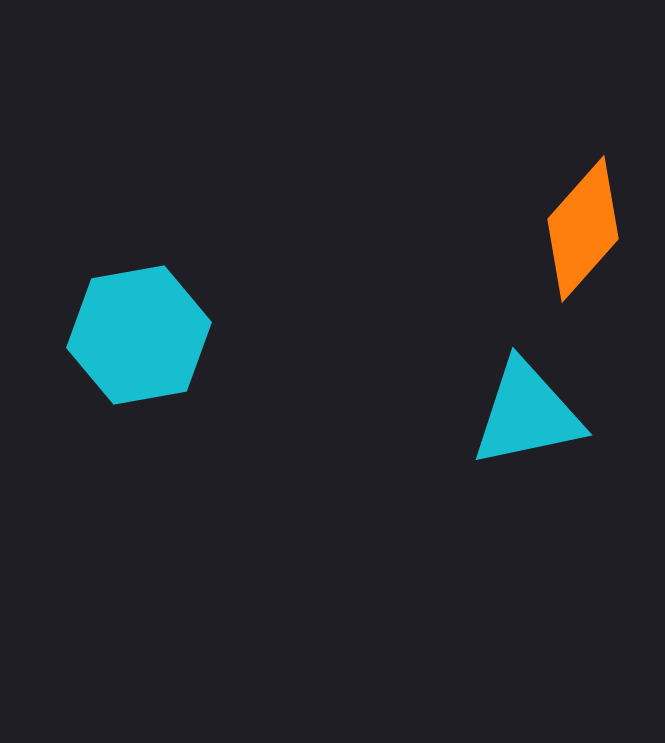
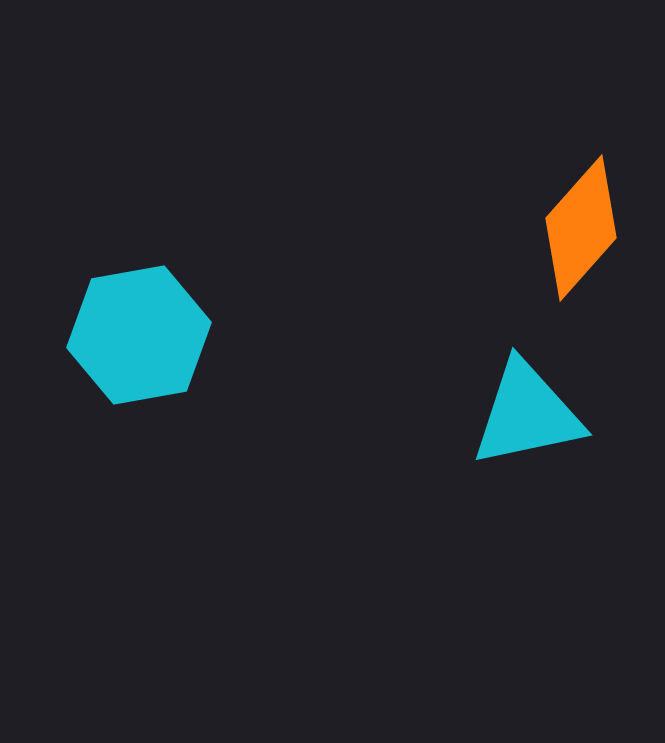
orange diamond: moved 2 px left, 1 px up
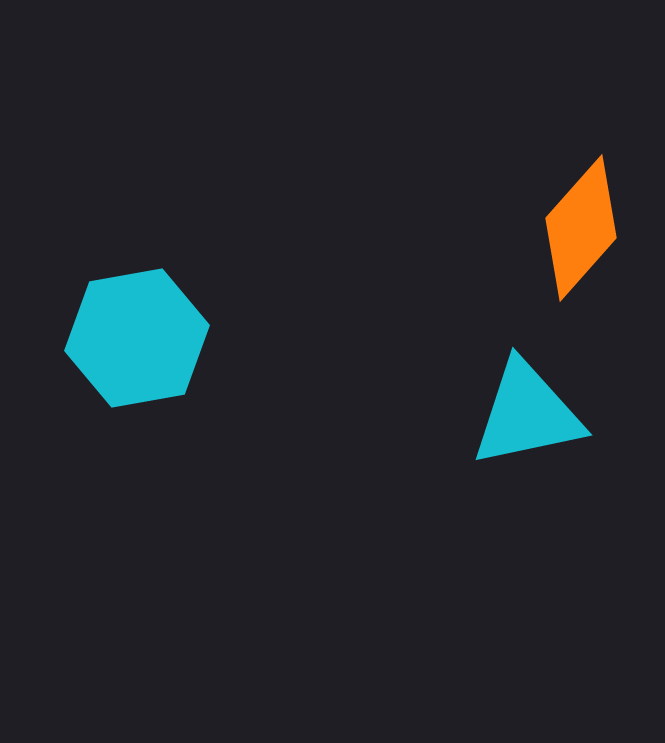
cyan hexagon: moved 2 px left, 3 px down
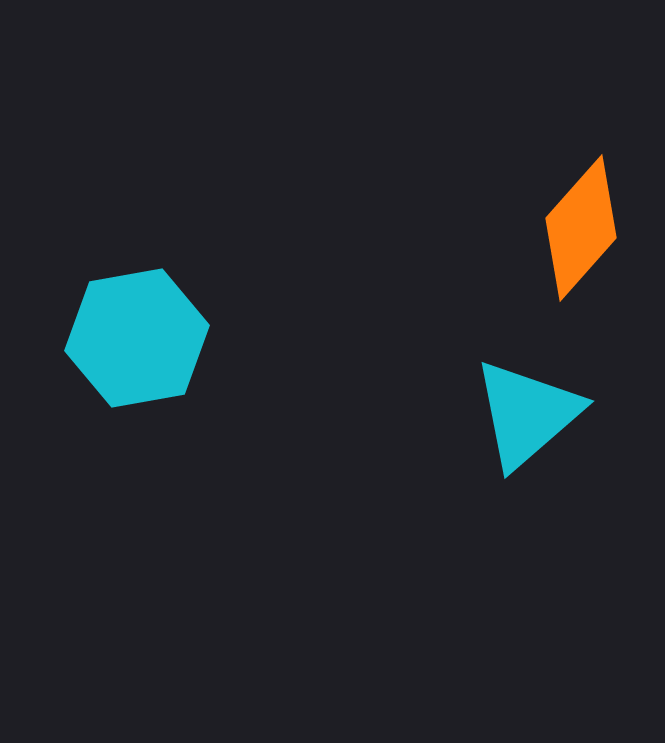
cyan triangle: rotated 29 degrees counterclockwise
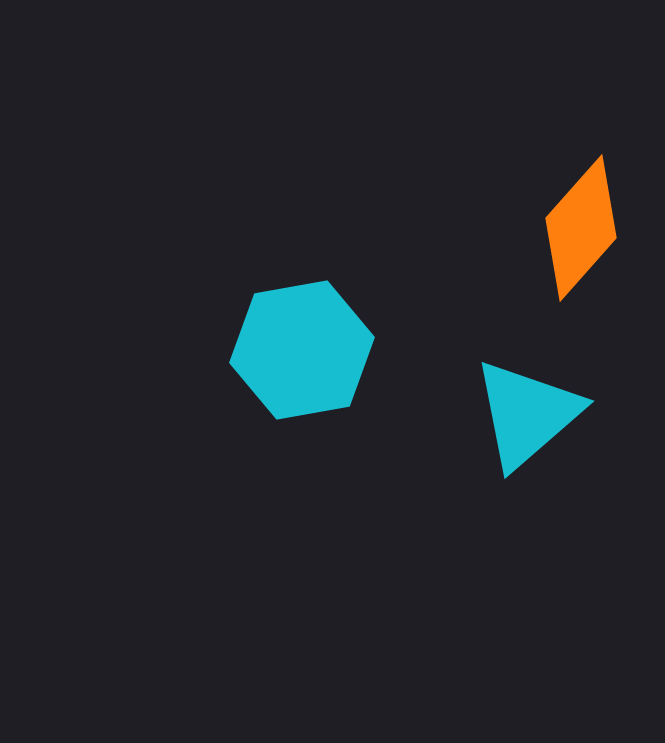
cyan hexagon: moved 165 px right, 12 px down
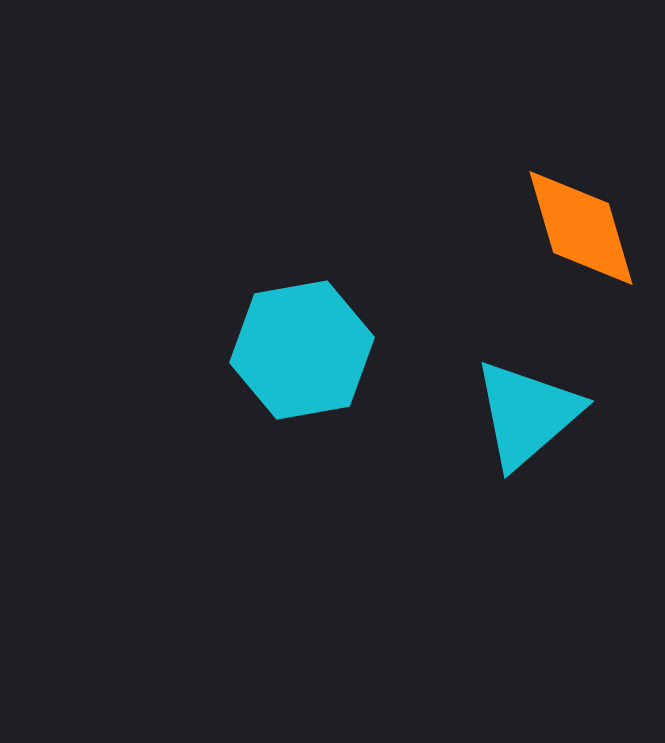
orange diamond: rotated 58 degrees counterclockwise
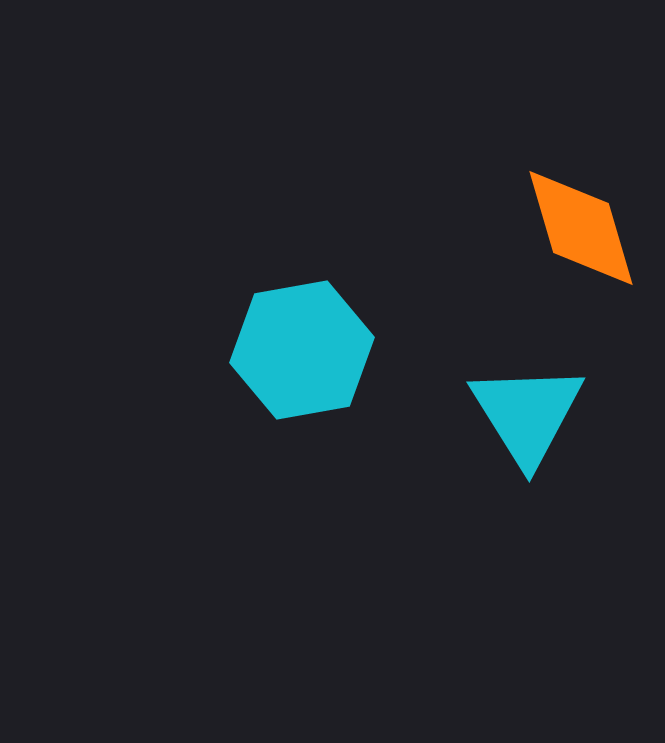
cyan triangle: rotated 21 degrees counterclockwise
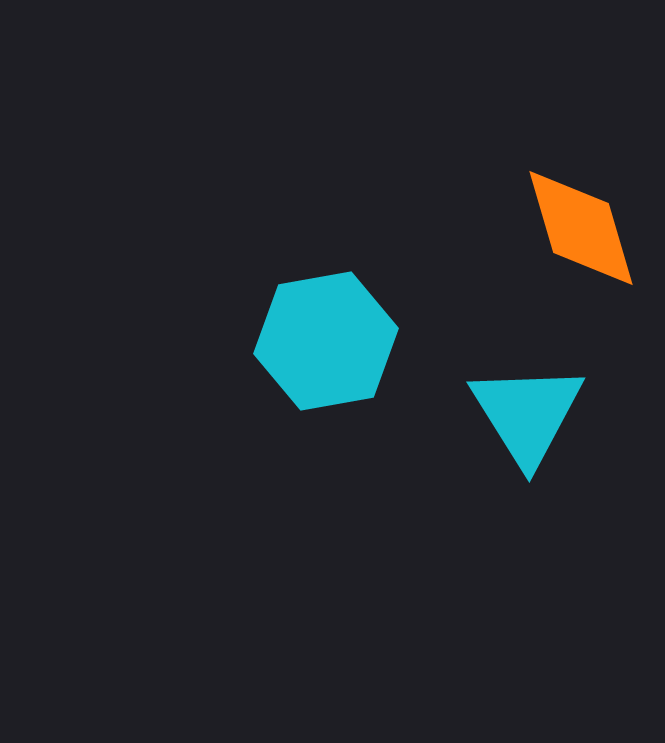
cyan hexagon: moved 24 px right, 9 px up
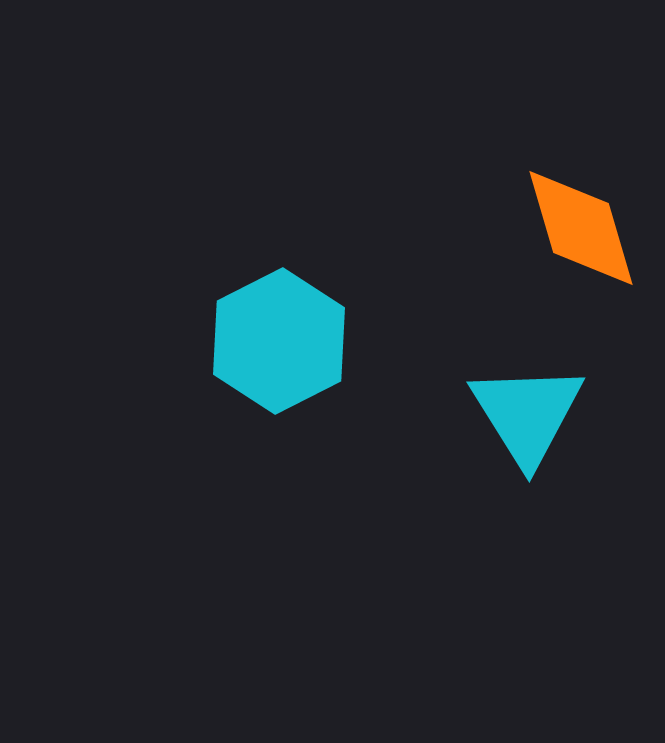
cyan hexagon: moved 47 px left; rotated 17 degrees counterclockwise
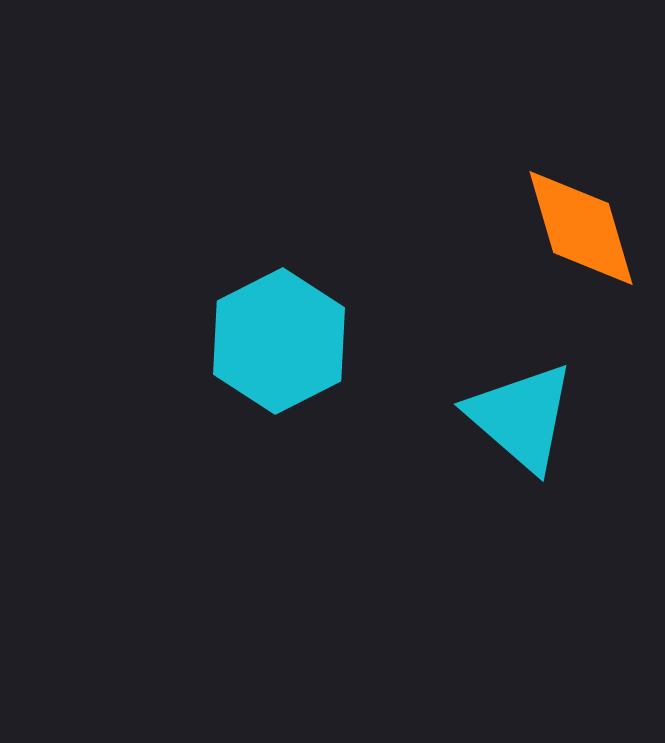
cyan triangle: moved 6 px left, 3 px down; rotated 17 degrees counterclockwise
